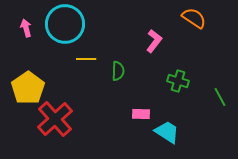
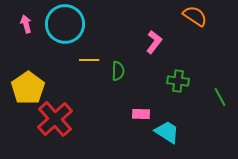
orange semicircle: moved 1 px right, 2 px up
pink arrow: moved 4 px up
pink L-shape: moved 1 px down
yellow line: moved 3 px right, 1 px down
green cross: rotated 10 degrees counterclockwise
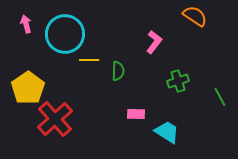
cyan circle: moved 10 px down
green cross: rotated 25 degrees counterclockwise
pink rectangle: moved 5 px left
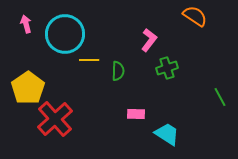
pink L-shape: moved 5 px left, 2 px up
green cross: moved 11 px left, 13 px up
cyan trapezoid: moved 2 px down
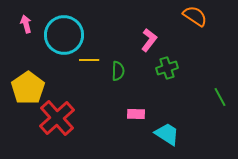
cyan circle: moved 1 px left, 1 px down
red cross: moved 2 px right, 1 px up
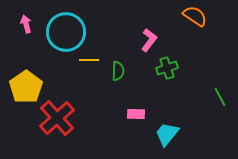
cyan circle: moved 2 px right, 3 px up
yellow pentagon: moved 2 px left, 1 px up
cyan trapezoid: rotated 84 degrees counterclockwise
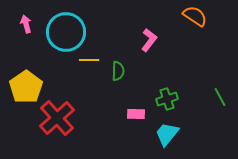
green cross: moved 31 px down
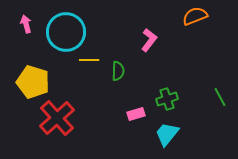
orange semicircle: rotated 55 degrees counterclockwise
yellow pentagon: moved 7 px right, 5 px up; rotated 20 degrees counterclockwise
pink rectangle: rotated 18 degrees counterclockwise
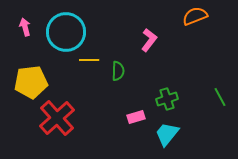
pink arrow: moved 1 px left, 3 px down
yellow pentagon: moved 2 px left; rotated 24 degrees counterclockwise
pink rectangle: moved 3 px down
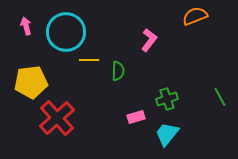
pink arrow: moved 1 px right, 1 px up
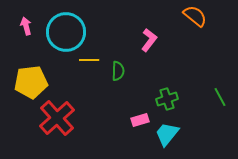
orange semicircle: rotated 60 degrees clockwise
pink rectangle: moved 4 px right, 3 px down
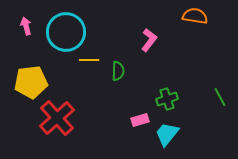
orange semicircle: rotated 30 degrees counterclockwise
